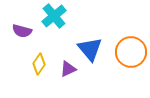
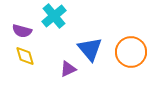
yellow diamond: moved 14 px left, 8 px up; rotated 50 degrees counterclockwise
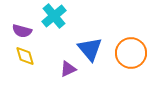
orange circle: moved 1 px down
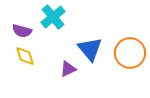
cyan cross: moved 1 px left, 1 px down
orange circle: moved 1 px left
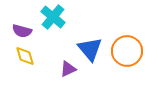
cyan cross: rotated 10 degrees counterclockwise
orange circle: moved 3 px left, 2 px up
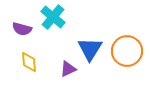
purple semicircle: moved 2 px up
blue triangle: rotated 12 degrees clockwise
yellow diamond: moved 4 px right, 6 px down; rotated 10 degrees clockwise
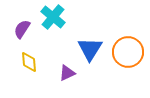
purple semicircle: rotated 108 degrees clockwise
orange circle: moved 1 px right, 1 px down
purple triangle: moved 1 px left, 4 px down
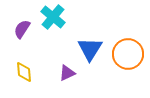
orange circle: moved 2 px down
yellow diamond: moved 5 px left, 10 px down
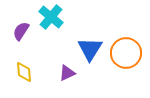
cyan cross: moved 2 px left
purple semicircle: moved 1 px left, 2 px down
orange circle: moved 2 px left, 1 px up
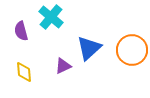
purple semicircle: rotated 48 degrees counterclockwise
blue triangle: moved 1 px left, 1 px up; rotated 16 degrees clockwise
orange circle: moved 6 px right, 3 px up
purple triangle: moved 4 px left, 7 px up
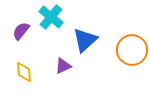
purple semicircle: rotated 54 degrees clockwise
blue triangle: moved 4 px left, 8 px up
